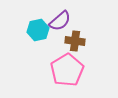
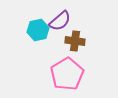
pink pentagon: moved 4 px down
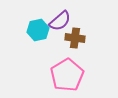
brown cross: moved 3 px up
pink pentagon: moved 1 px down
